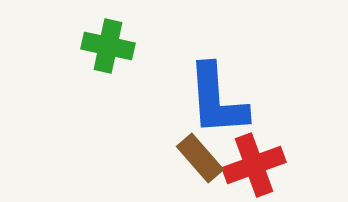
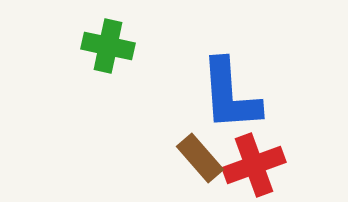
blue L-shape: moved 13 px right, 5 px up
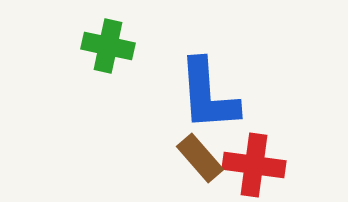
blue L-shape: moved 22 px left
red cross: rotated 28 degrees clockwise
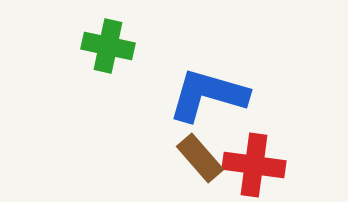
blue L-shape: rotated 110 degrees clockwise
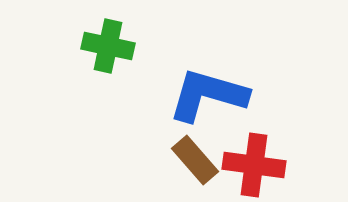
brown rectangle: moved 5 px left, 2 px down
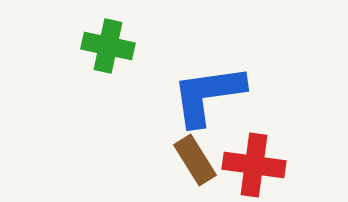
blue L-shape: rotated 24 degrees counterclockwise
brown rectangle: rotated 9 degrees clockwise
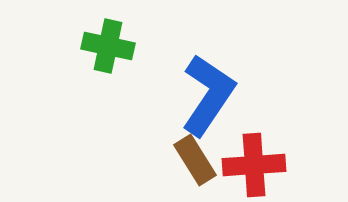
blue L-shape: rotated 132 degrees clockwise
red cross: rotated 12 degrees counterclockwise
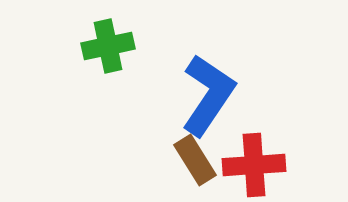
green cross: rotated 24 degrees counterclockwise
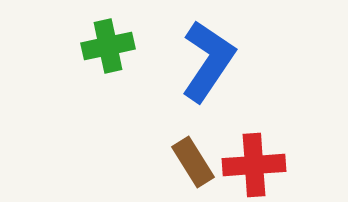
blue L-shape: moved 34 px up
brown rectangle: moved 2 px left, 2 px down
